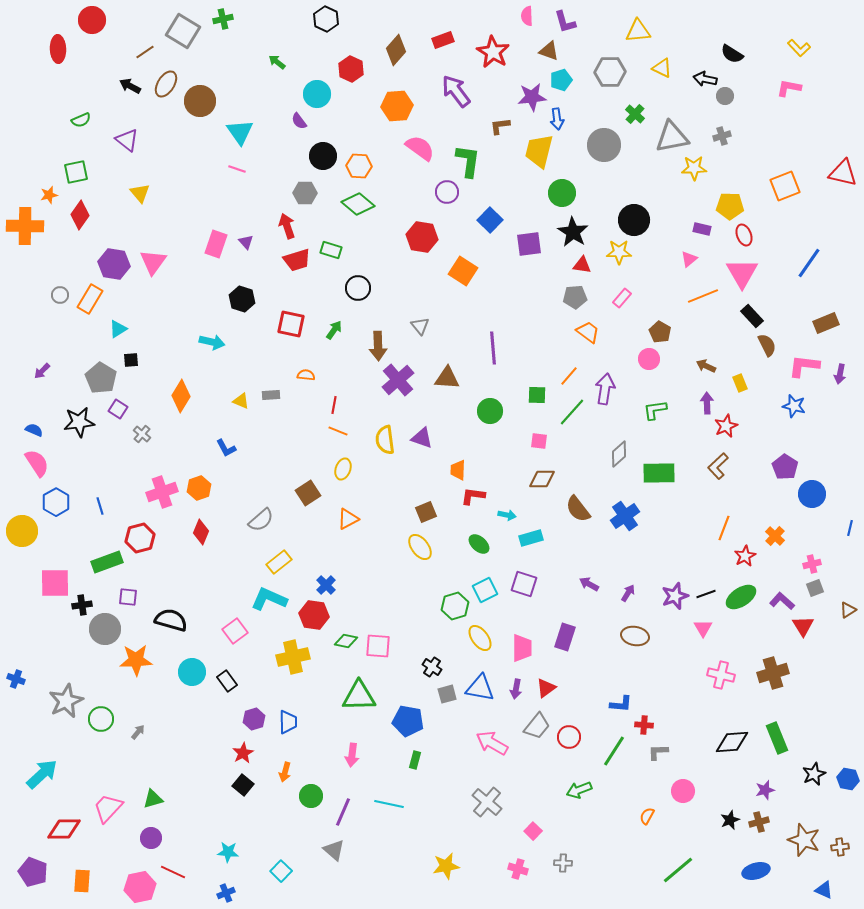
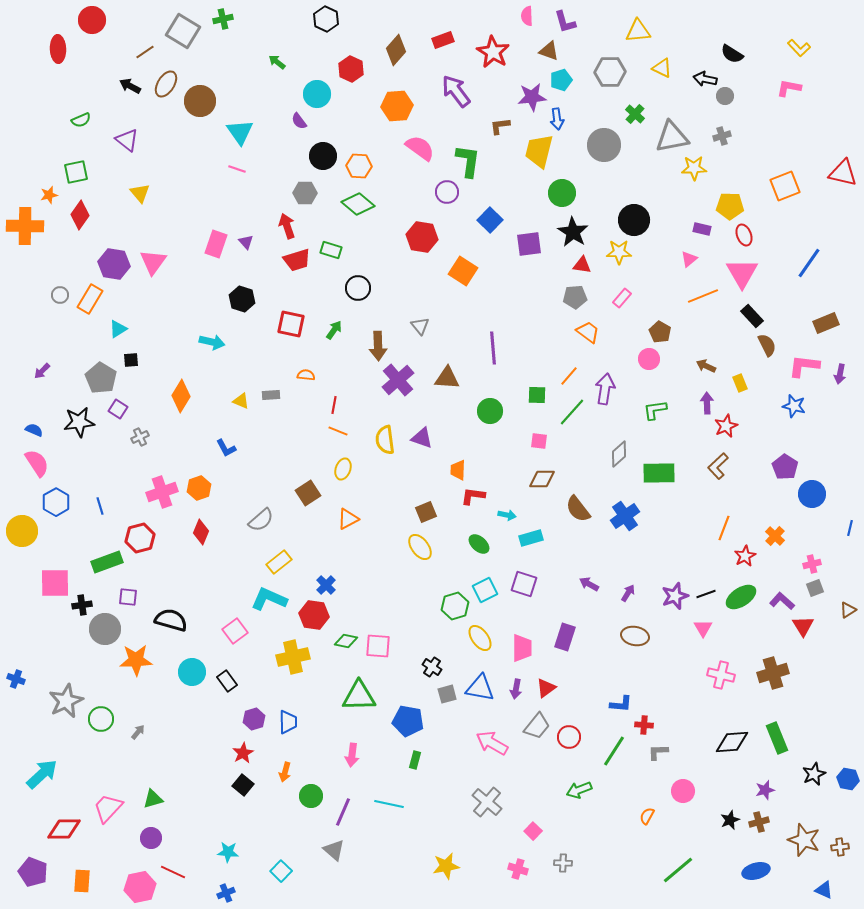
gray cross at (142, 434): moved 2 px left, 3 px down; rotated 24 degrees clockwise
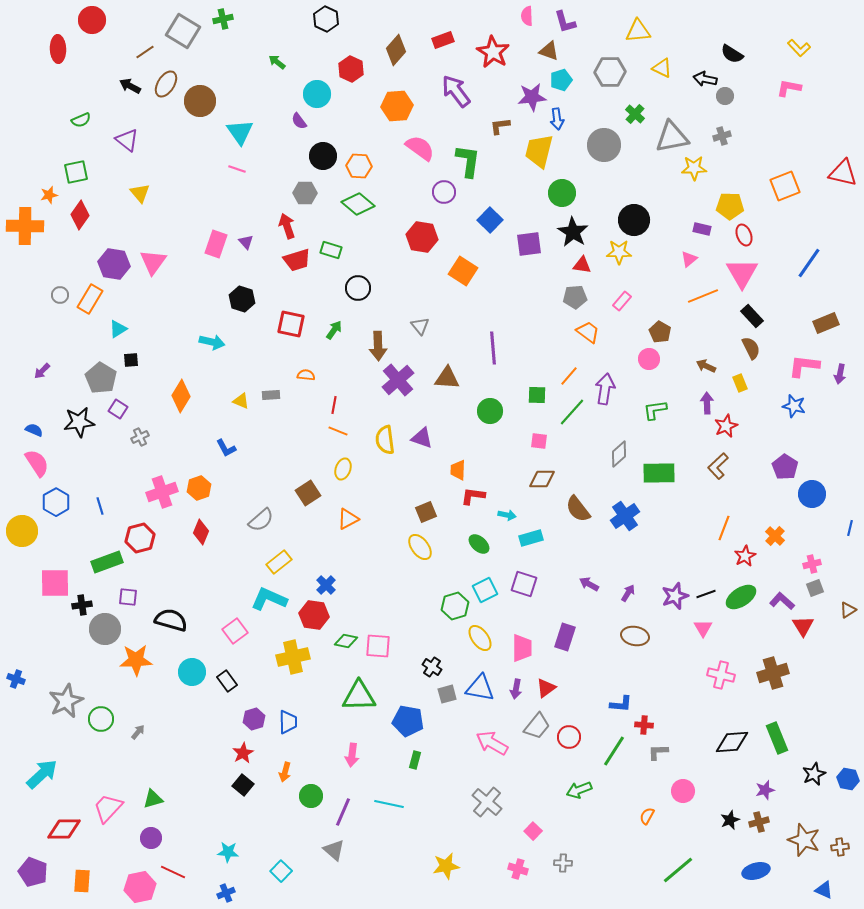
purple circle at (447, 192): moved 3 px left
pink rectangle at (622, 298): moved 3 px down
brown semicircle at (767, 345): moved 16 px left, 3 px down
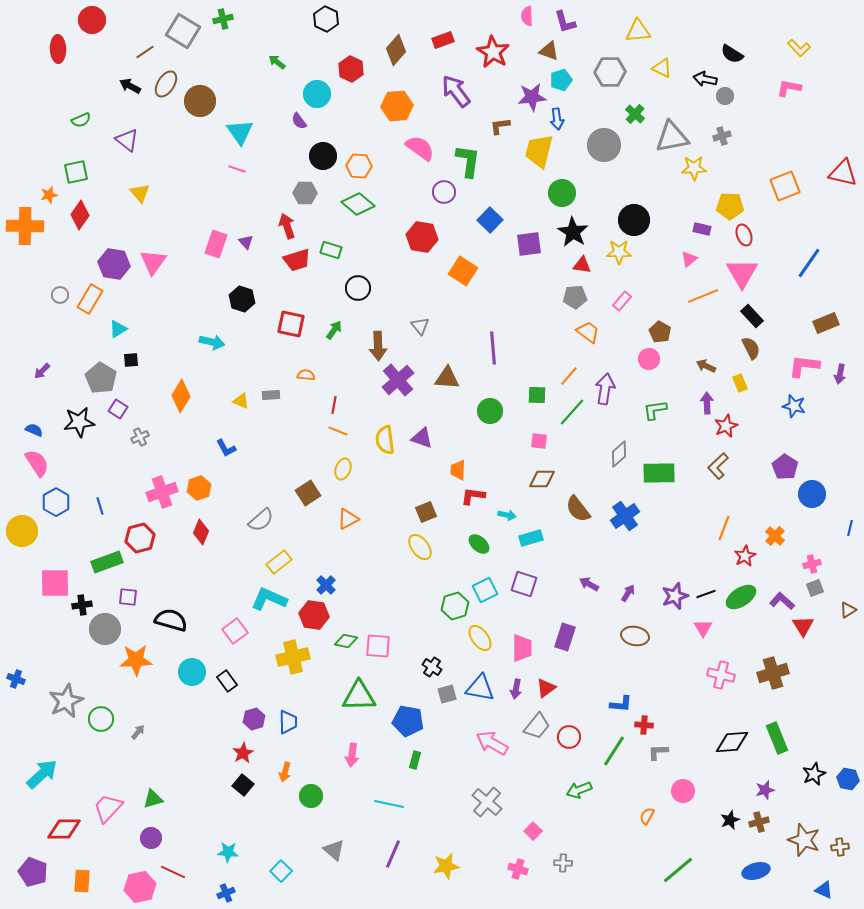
purple line at (343, 812): moved 50 px right, 42 px down
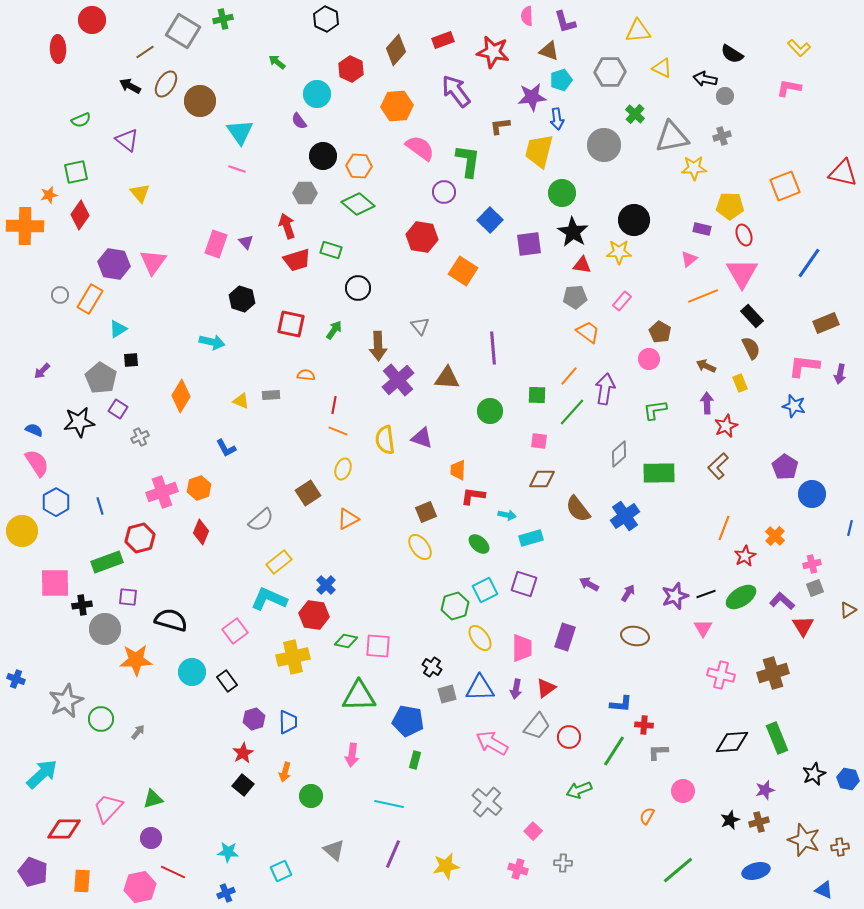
red star at (493, 52): rotated 20 degrees counterclockwise
blue triangle at (480, 688): rotated 12 degrees counterclockwise
cyan square at (281, 871): rotated 20 degrees clockwise
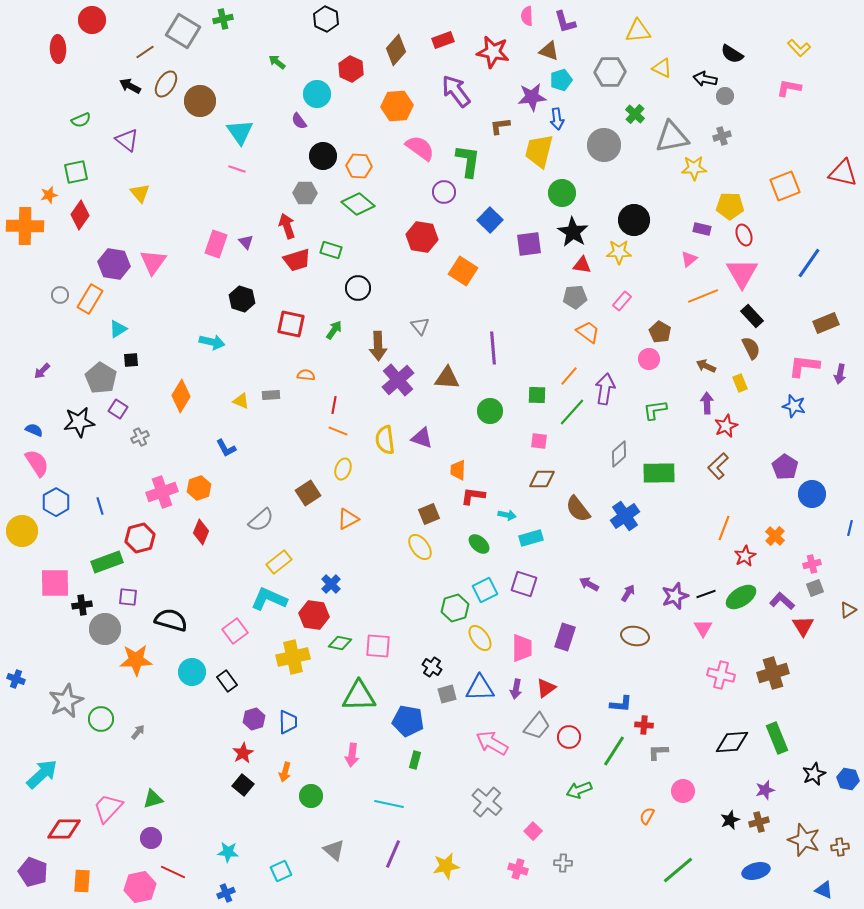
brown square at (426, 512): moved 3 px right, 2 px down
blue cross at (326, 585): moved 5 px right, 1 px up
green hexagon at (455, 606): moved 2 px down
green diamond at (346, 641): moved 6 px left, 2 px down
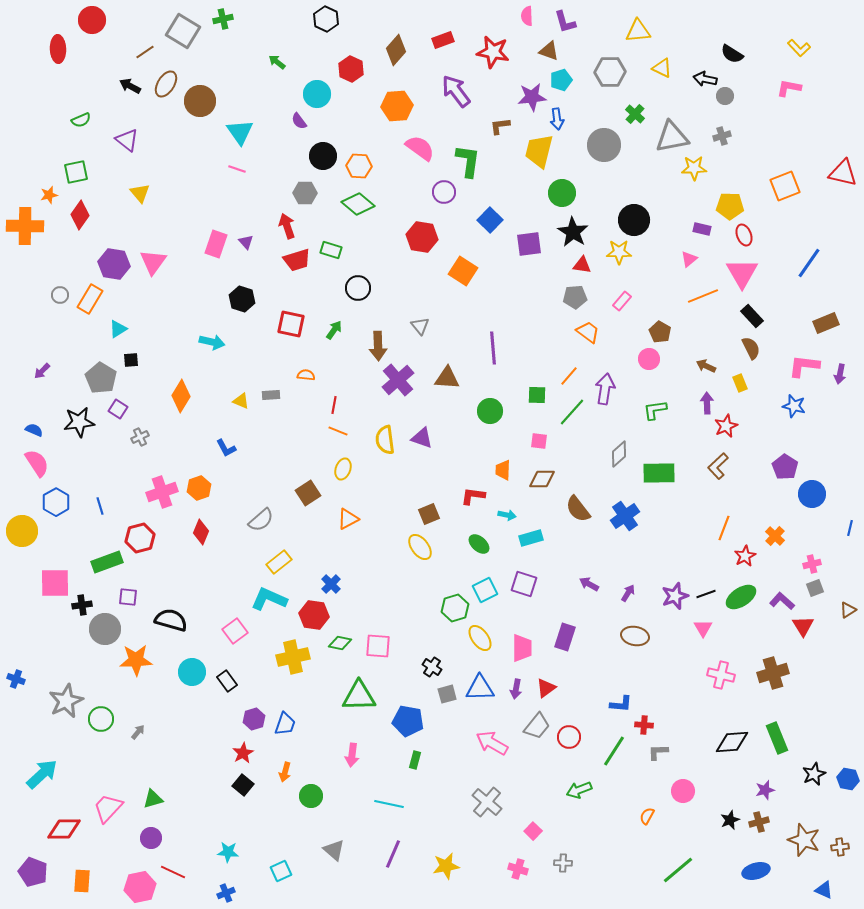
orange trapezoid at (458, 470): moved 45 px right
blue trapezoid at (288, 722): moved 3 px left, 2 px down; rotated 20 degrees clockwise
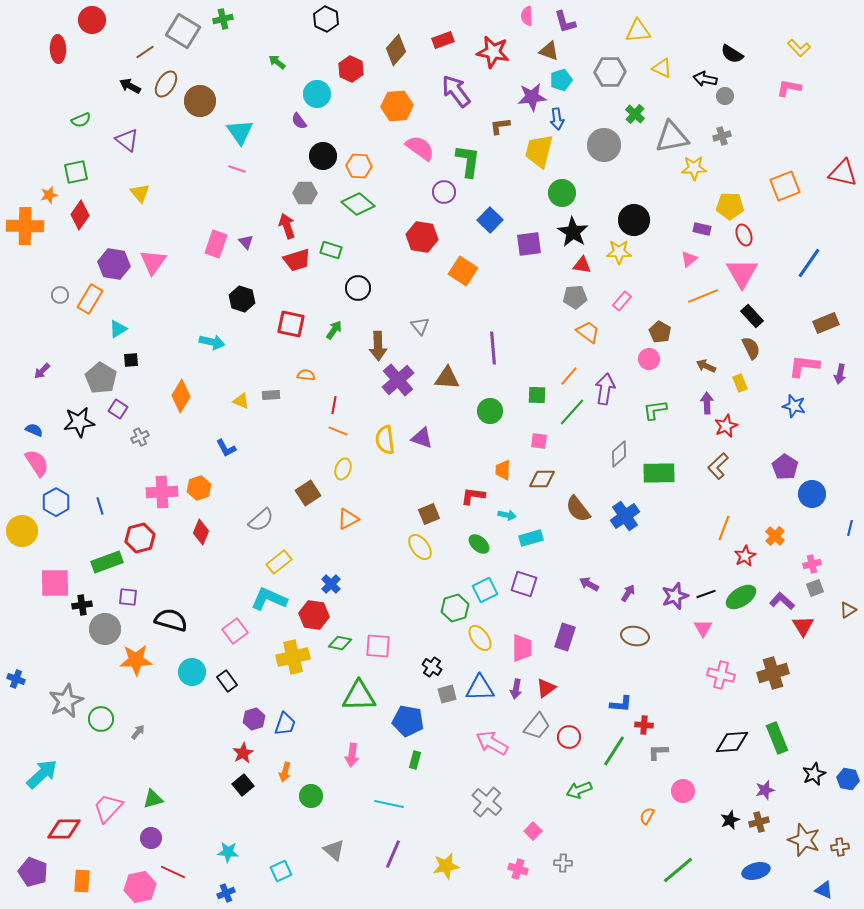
pink cross at (162, 492): rotated 16 degrees clockwise
black square at (243, 785): rotated 10 degrees clockwise
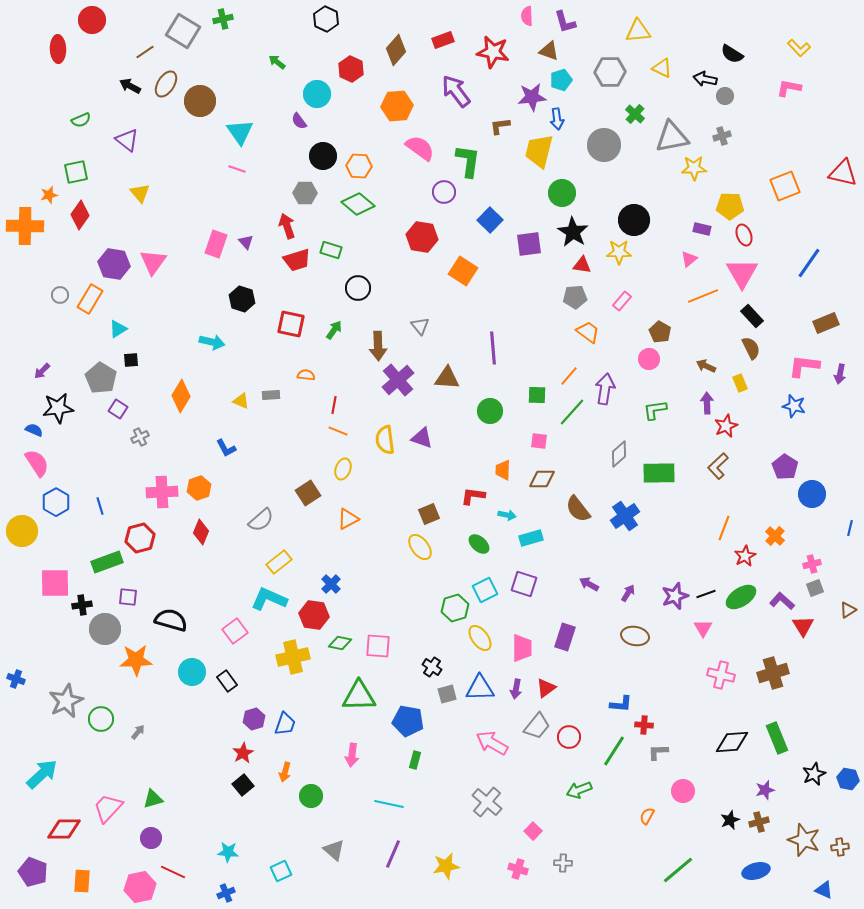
black star at (79, 422): moved 21 px left, 14 px up
